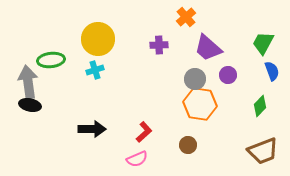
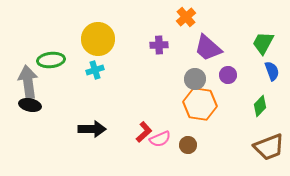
brown trapezoid: moved 6 px right, 4 px up
pink semicircle: moved 23 px right, 20 px up
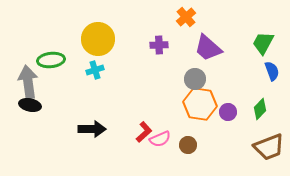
purple circle: moved 37 px down
green diamond: moved 3 px down
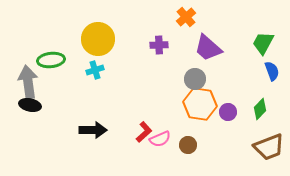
black arrow: moved 1 px right, 1 px down
